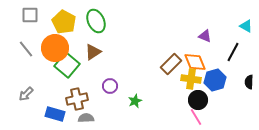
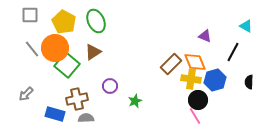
gray line: moved 6 px right
pink line: moved 1 px left, 1 px up
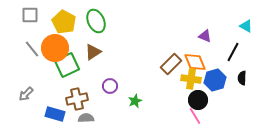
green square: rotated 25 degrees clockwise
black semicircle: moved 7 px left, 4 px up
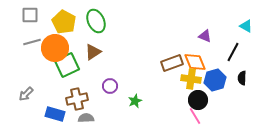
gray line: moved 7 px up; rotated 66 degrees counterclockwise
brown rectangle: moved 1 px right, 1 px up; rotated 25 degrees clockwise
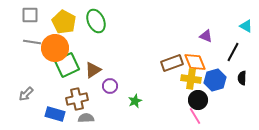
purple triangle: moved 1 px right
gray line: rotated 24 degrees clockwise
brown triangle: moved 18 px down
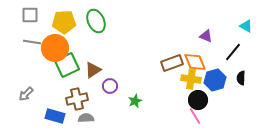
yellow pentagon: rotated 30 degrees counterclockwise
black line: rotated 12 degrees clockwise
black semicircle: moved 1 px left
blue rectangle: moved 2 px down
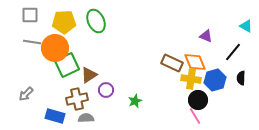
brown rectangle: rotated 45 degrees clockwise
brown triangle: moved 4 px left, 5 px down
purple circle: moved 4 px left, 4 px down
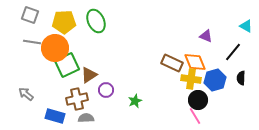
gray square: rotated 18 degrees clockwise
gray arrow: rotated 84 degrees clockwise
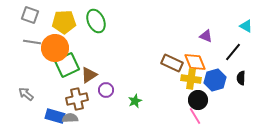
gray semicircle: moved 16 px left
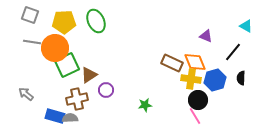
green star: moved 10 px right, 4 px down; rotated 16 degrees clockwise
